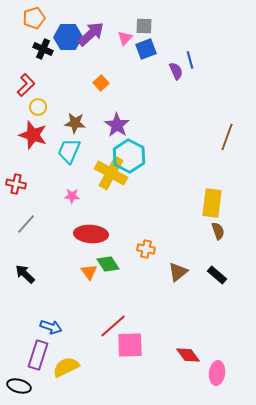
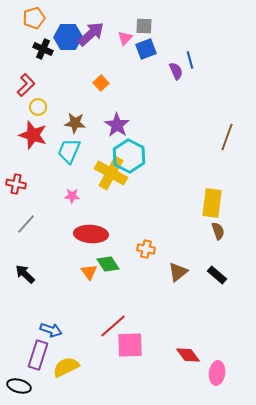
blue arrow: moved 3 px down
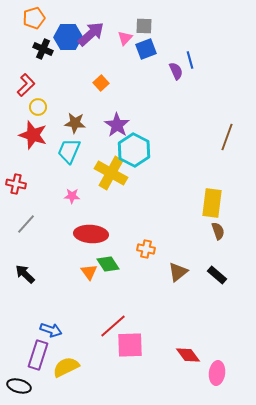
cyan hexagon: moved 5 px right, 6 px up
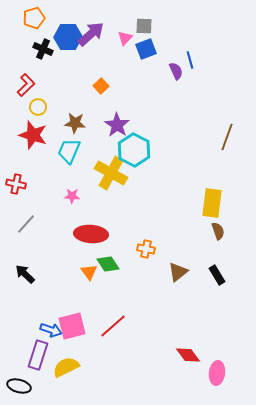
orange square: moved 3 px down
black rectangle: rotated 18 degrees clockwise
pink square: moved 58 px left, 19 px up; rotated 12 degrees counterclockwise
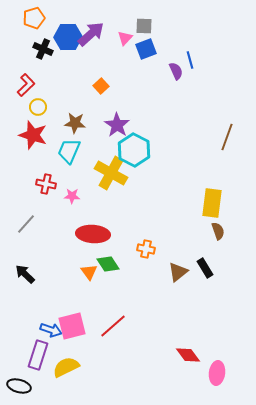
red cross: moved 30 px right
red ellipse: moved 2 px right
black rectangle: moved 12 px left, 7 px up
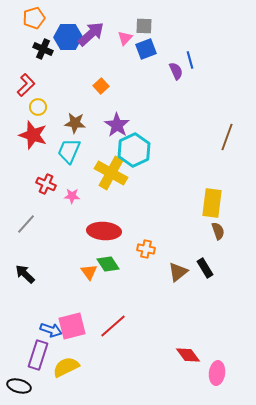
cyan hexagon: rotated 8 degrees clockwise
red cross: rotated 12 degrees clockwise
red ellipse: moved 11 px right, 3 px up
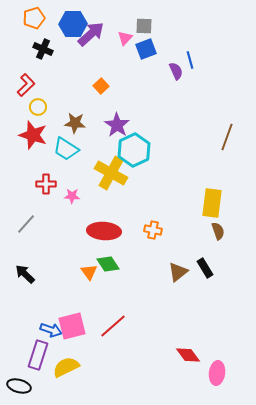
blue hexagon: moved 5 px right, 13 px up
cyan trapezoid: moved 3 px left, 2 px up; rotated 80 degrees counterclockwise
red cross: rotated 24 degrees counterclockwise
orange cross: moved 7 px right, 19 px up
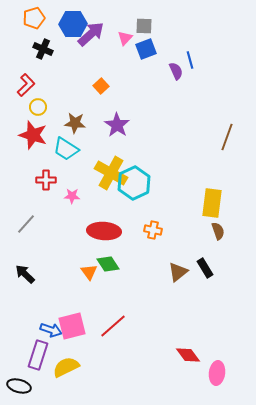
cyan hexagon: moved 33 px down
red cross: moved 4 px up
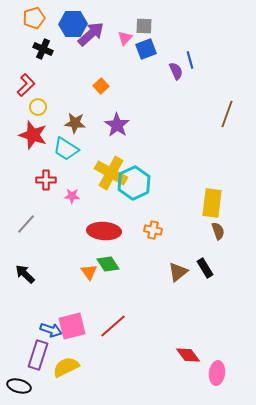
brown line: moved 23 px up
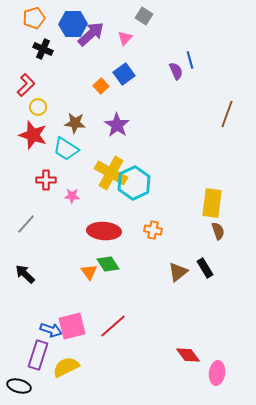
gray square: moved 10 px up; rotated 30 degrees clockwise
blue square: moved 22 px left, 25 px down; rotated 15 degrees counterclockwise
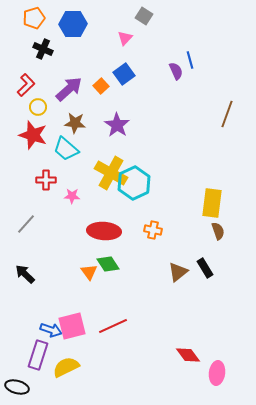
purple arrow: moved 22 px left, 55 px down
cyan trapezoid: rotated 8 degrees clockwise
red line: rotated 16 degrees clockwise
black ellipse: moved 2 px left, 1 px down
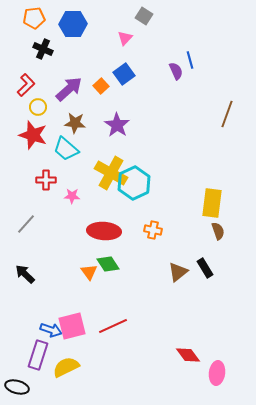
orange pentagon: rotated 10 degrees clockwise
